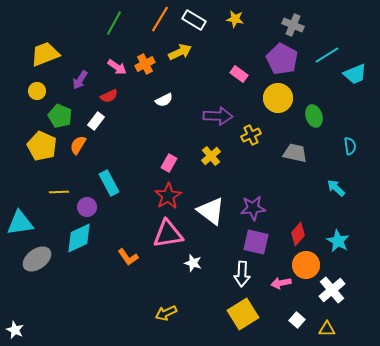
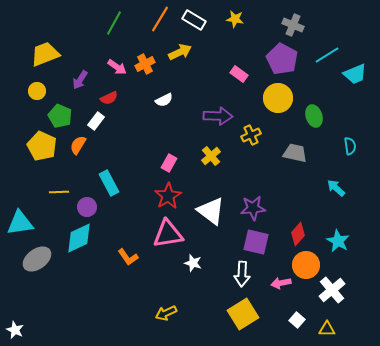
red semicircle at (109, 96): moved 2 px down
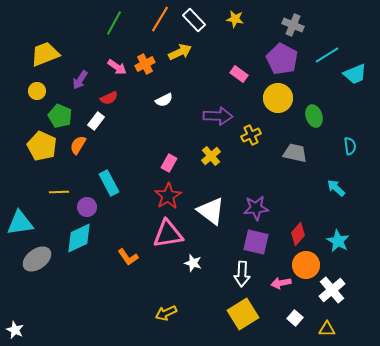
white rectangle at (194, 20): rotated 15 degrees clockwise
purple star at (253, 208): moved 3 px right
white square at (297, 320): moved 2 px left, 2 px up
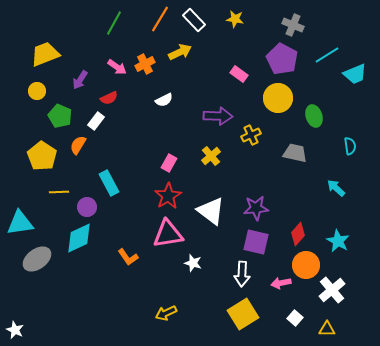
yellow pentagon at (42, 146): moved 10 px down; rotated 8 degrees clockwise
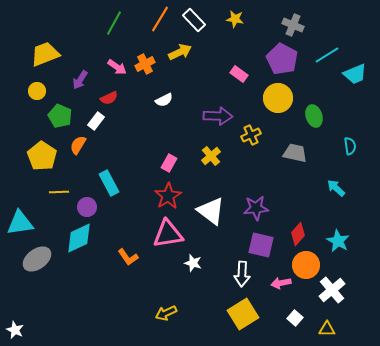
purple square at (256, 242): moved 5 px right, 3 px down
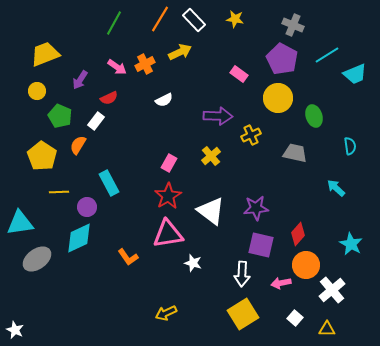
cyan star at (338, 241): moved 13 px right, 3 px down
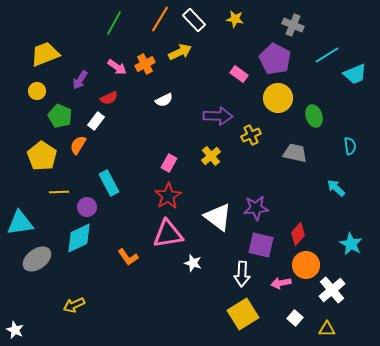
purple pentagon at (282, 59): moved 7 px left
white triangle at (211, 211): moved 7 px right, 6 px down
yellow arrow at (166, 313): moved 92 px left, 8 px up
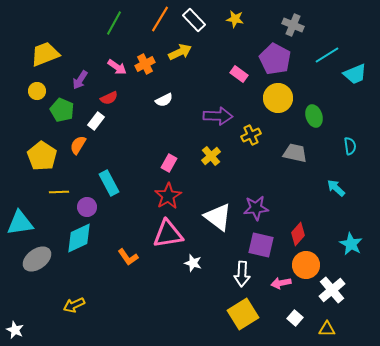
green pentagon at (60, 116): moved 2 px right, 6 px up
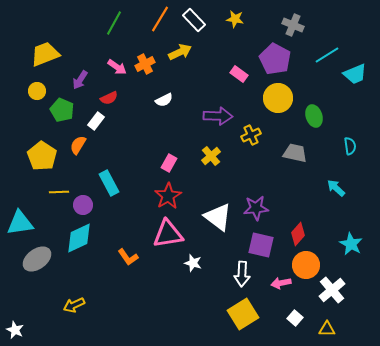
purple circle at (87, 207): moved 4 px left, 2 px up
